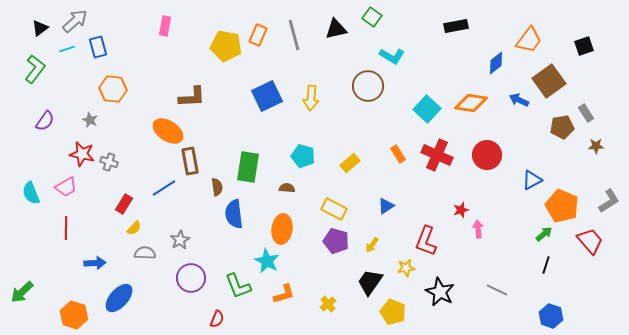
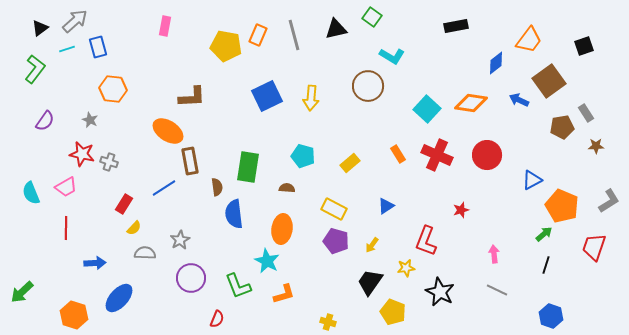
pink arrow at (478, 229): moved 16 px right, 25 px down
red trapezoid at (590, 241): moved 4 px right, 6 px down; rotated 120 degrees counterclockwise
yellow cross at (328, 304): moved 18 px down; rotated 35 degrees counterclockwise
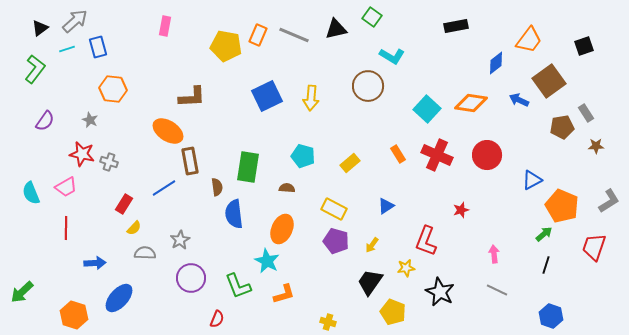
gray line at (294, 35): rotated 52 degrees counterclockwise
orange ellipse at (282, 229): rotated 16 degrees clockwise
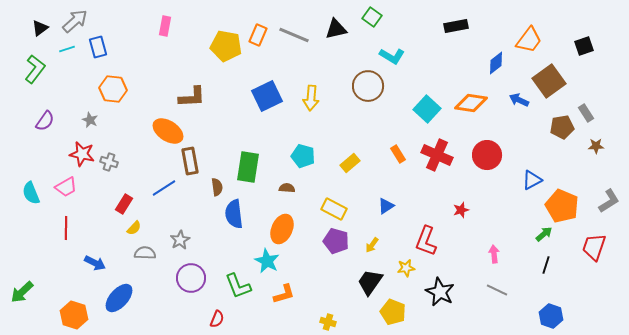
blue arrow at (95, 263): rotated 30 degrees clockwise
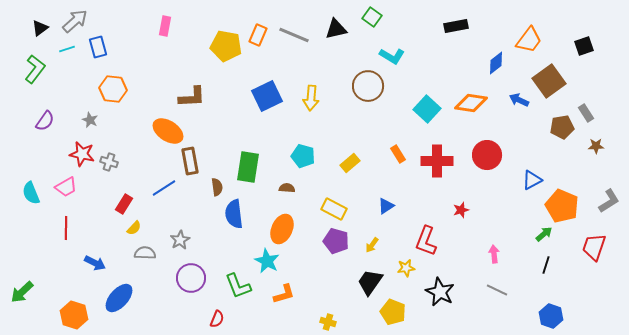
red cross at (437, 155): moved 6 px down; rotated 24 degrees counterclockwise
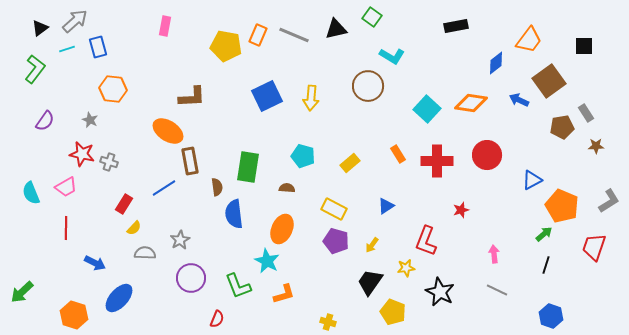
black square at (584, 46): rotated 18 degrees clockwise
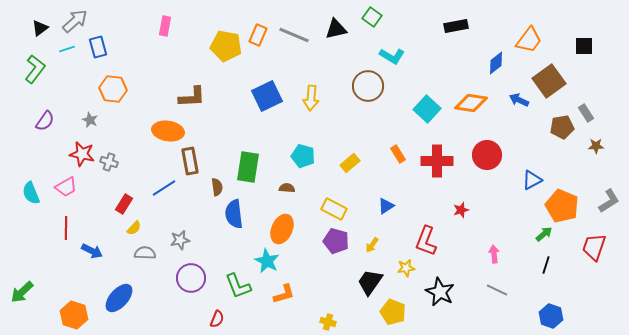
orange ellipse at (168, 131): rotated 24 degrees counterclockwise
gray star at (180, 240): rotated 18 degrees clockwise
blue arrow at (95, 263): moved 3 px left, 12 px up
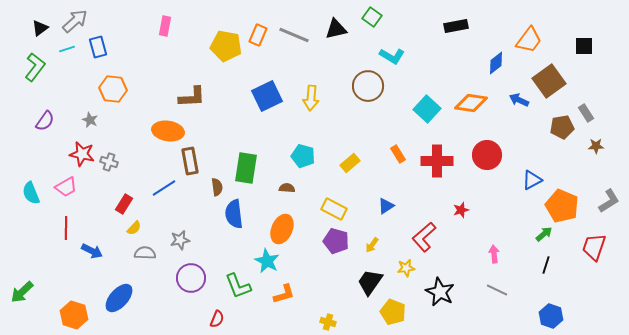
green L-shape at (35, 69): moved 2 px up
green rectangle at (248, 167): moved 2 px left, 1 px down
red L-shape at (426, 241): moved 2 px left, 4 px up; rotated 28 degrees clockwise
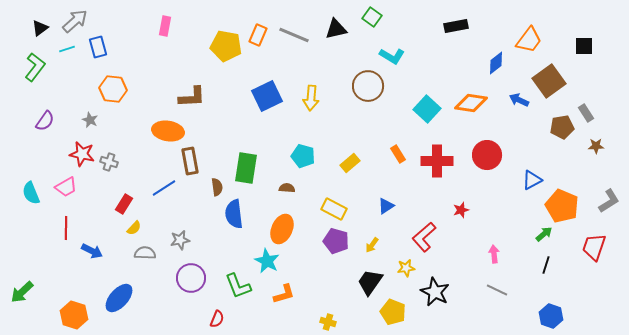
black star at (440, 292): moved 5 px left
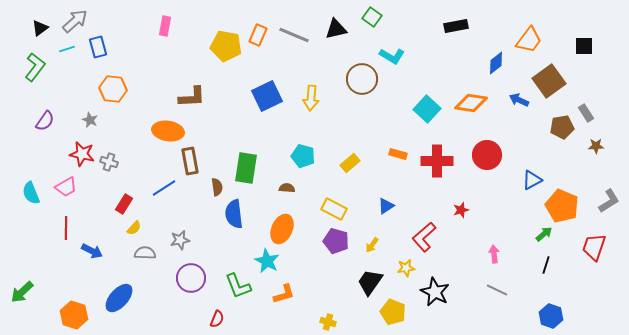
brown circle at (368, 86): moved 6 px left, 7 px up
orange rectangle at (398, 154): rotated 42 degrees counterclockwise
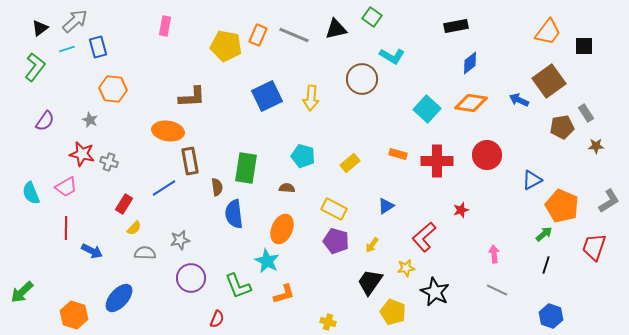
orange trapezoid at (529, 40): moved 19 px right, 8 px up
blue diamond at (496, 63): moved 26 px left
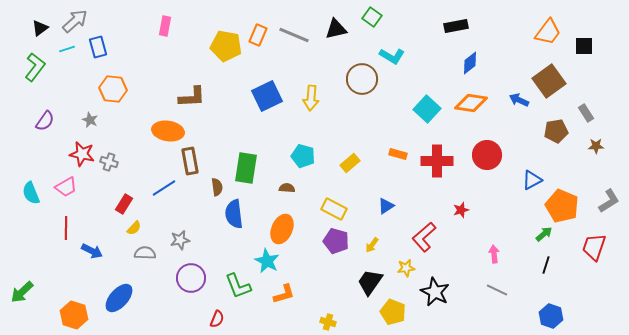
brown pentagon at (562, 127): moved 6 px left, 4 px down
